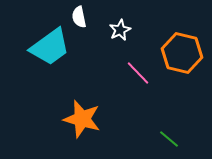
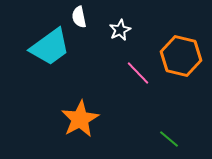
orange hexagon: moved 1 px left, 3 px down
orange star: moved 2 px left; rotated 27 degrees clockwise
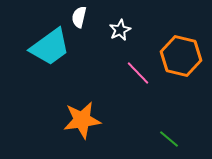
white semicircle: rotated 25 degrees clockwise
orange star: moved 2 px right, 1 px down; rotated 21 degrees clockwise
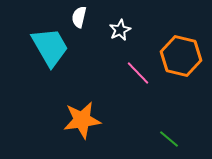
cyan trapezoid: rotated 84 degrees counterclockwise
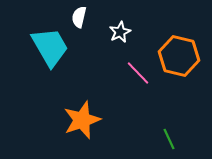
white star: moved 2 px down
orange hexagon: moved 2 px left
orange star: rotated 12 degrees counterclockwise
green line: rotated 25 degrees clockwise
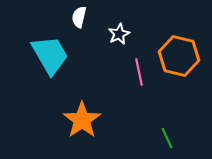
white star: moved 1 px left, 2 px down
cyan trapezoid: moved 8 px down
pink line: moved 1 px right, 1 px up; rotated 32 degrees clockwise
orange star: rotated 15 degrees counterclockwise
green line: moved 2 px left, 1 px up
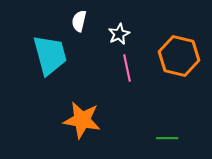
white semicircle: moved 4 px down
cyan trapezoid: rotated 15 degrees clockwise
pink line: moved 12 px left, 4 px up
orange star: rotated 27 degrees counterclockwise
green line: rotated 65 degrees counterclockwise
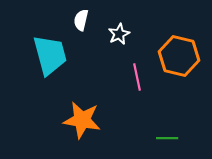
white semicircle: moved 2 px right, 1 px up
pink line: moved 10 px right, 9 px down
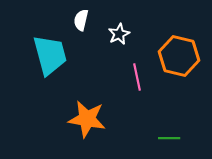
orange star: moved 5 px right, 1 px up
green line: moved 2 px right
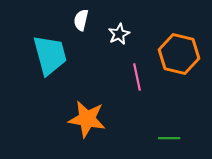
orange hexagon: moved 2 px up
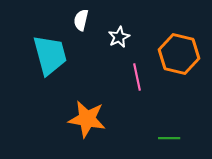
white star: moved 3 px down
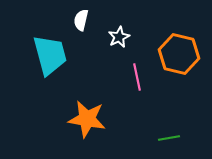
green line: rotated 10 degrees counterclockwise
